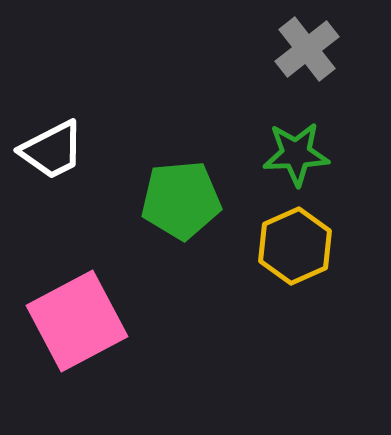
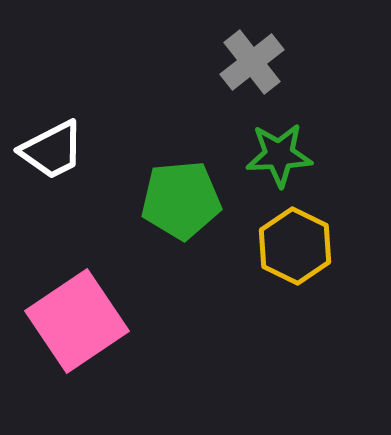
gray cross: moved 55 px left, 13 px down
green star: moved 17 px left, 1 px down
yellow hexagon: rotated 10 degrees counterclockwise
pink square: rotated 6 degrees counterclockwise
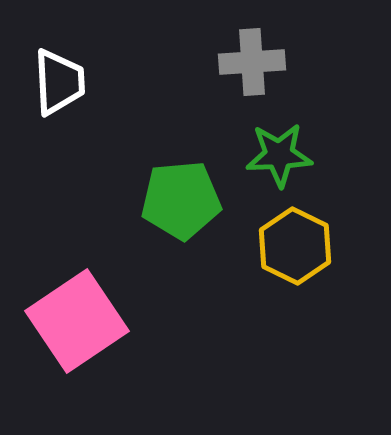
gray cross: rotated 34 degrees clockwise
white trapezoid: moved 7 px right, 68 px up; rotated 66 degrees counterclockwise
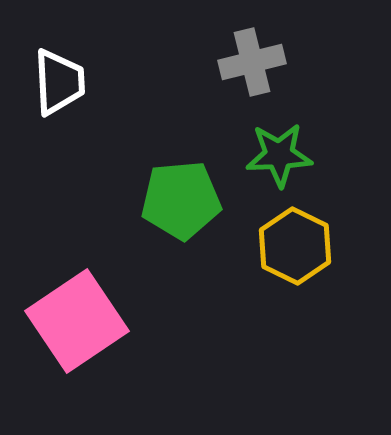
gray cross: rotated 10 degrees counterclockwise
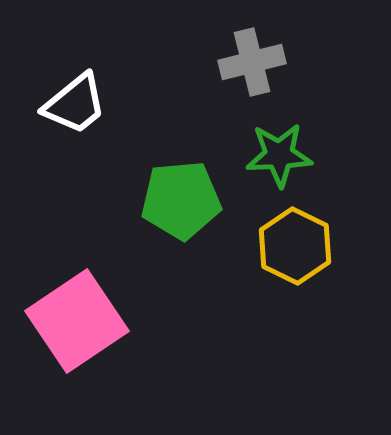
white trapezoid: moved 16 px right, 22 px down; rotated 54 degrees clockwise
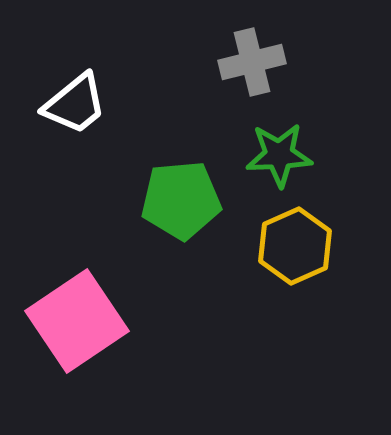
yellow hexagon: rotated 10 degrees clockwise
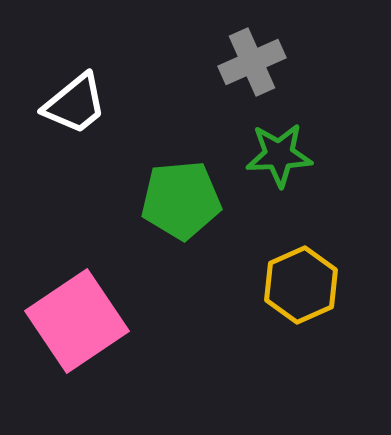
gray cross: rotated 10 degrees counterclockwise
yellow hexagon: moved 6 px right, 39 px down
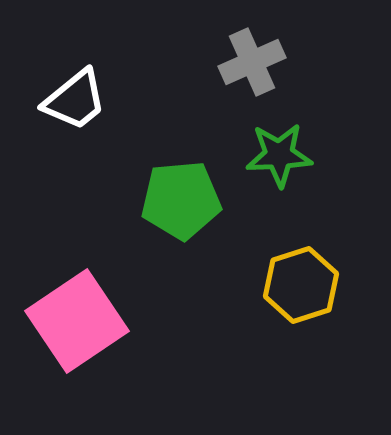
white trapezoid: moved 4 px up
yellow hexagon: rotated 6 degrees clockwise
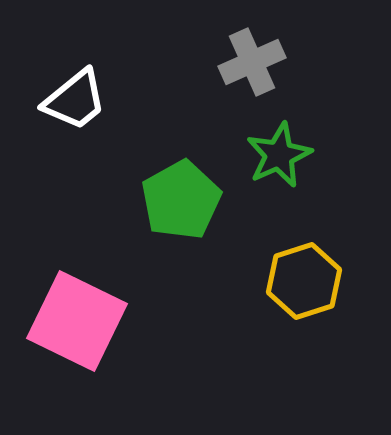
green star: rotated 22 degrees counterclockwise
green pentagon: rotated 24 degrees counterclockwise
yellow hexagon: moved 3 px right, 4 px up
pink square: rotated 30 degrees counterclockwise
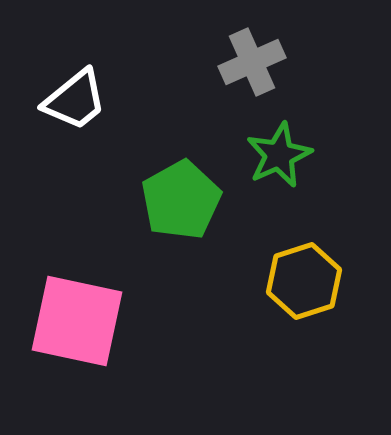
pink square: rotated 14 degrees counterclockwise
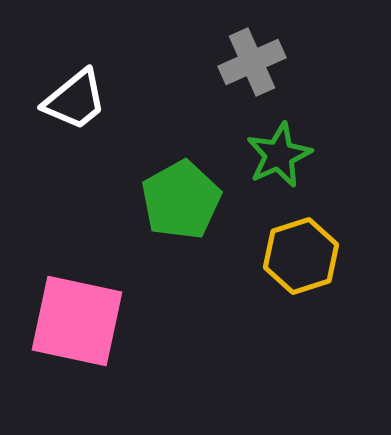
yellow hexagon: moved 3 px left, 25 px up
